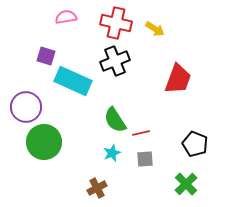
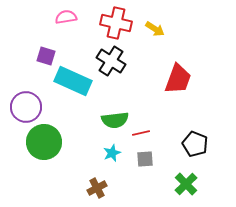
black cross: moved 4 px left; rotated 36 degrees counterclockwise
green semicircle: rotated 64 degrees counterclockwise
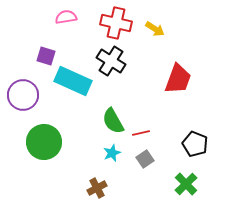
purple circle: moved 3 px left, 12 px up
green semicircle: moved 2 px left, 1 px down; rotated 68 degrees clockwise
gray square: rotated 30 degrees counterclockwise
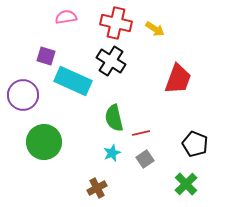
green semicircle: moved 1 px right, 3 px up; rotated 16 degrees clockwise
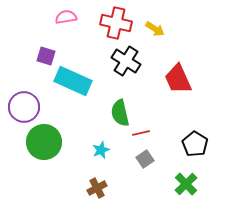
black cross: moved 15 px right
red trapezoid: rotated 136 degrees clockwise
purple circle: moved 1 px right, 12 px down
green semicircle: moved 6 px right, 5 px up
black pentagon: rotated 10 degrees clockwise
cyan star: moved 11 px left, 3 px up
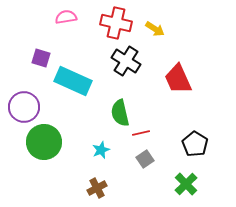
purple square: moved 5 px left, 2 px down
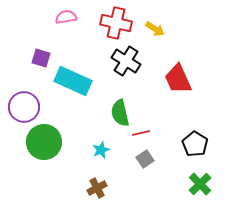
green cross: moved 14 px right
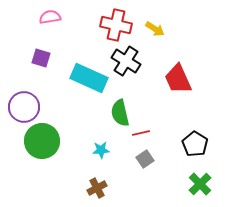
pink semicircle: moved 16 px left
red cross: moved 2 px down
cyan rectangle: moved 16 px right, 3 px up
green circle: moved 2 px left, 1 px up
cyan star: rotated 18 degrees clockwise
